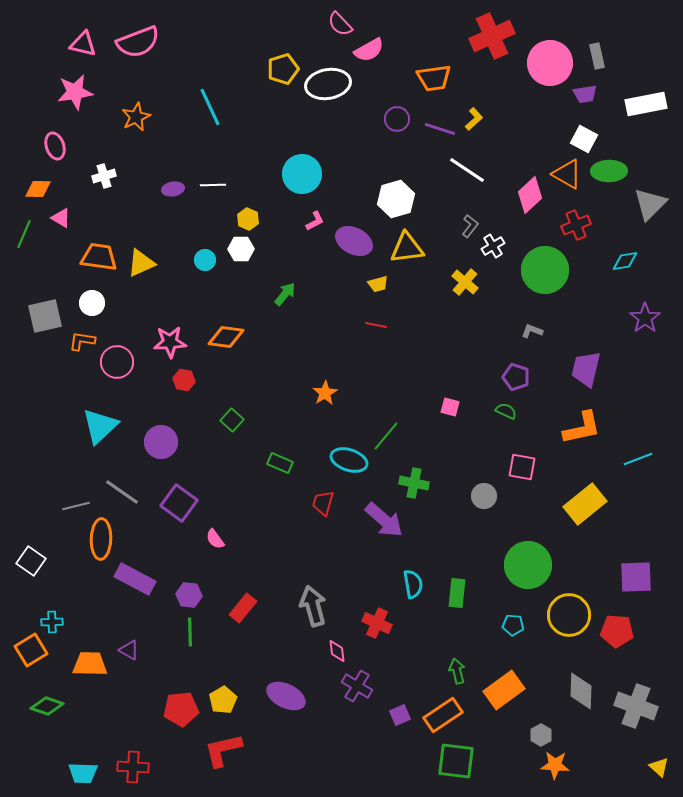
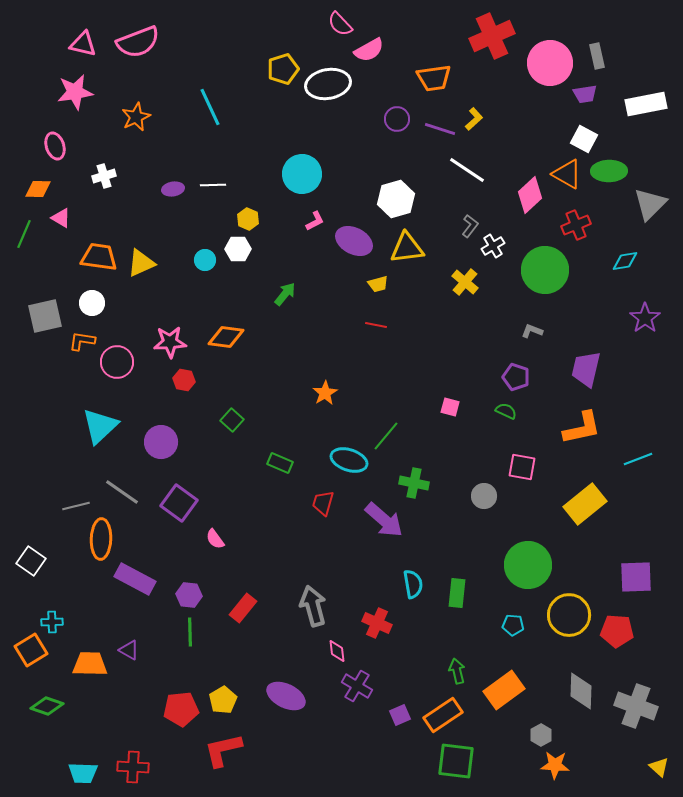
white hexagon at (241, 249): moved 3 px left
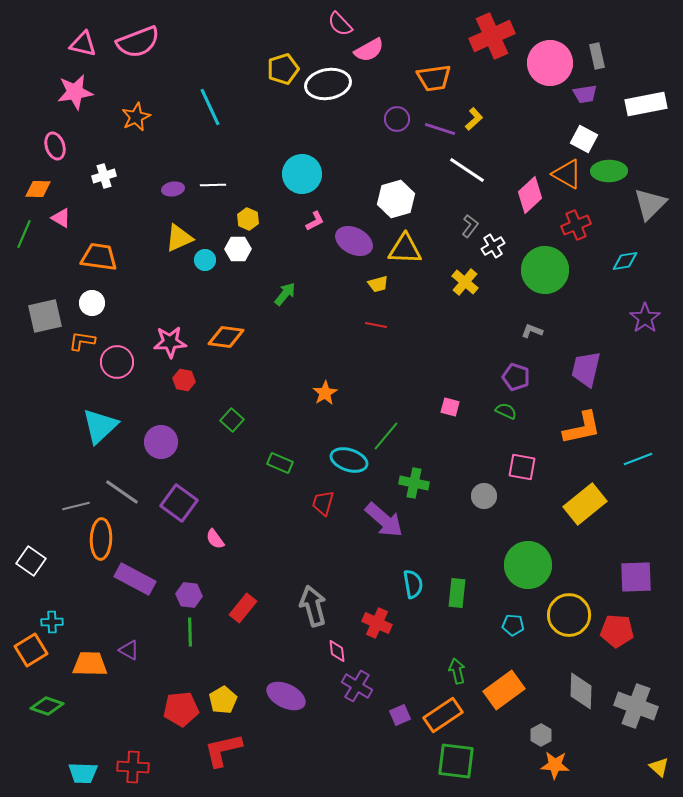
yellow triangle at (407, 248): moved 2 px left, 1 px down; rotated 9 degrees clockwise
yellow triangle at (141, 263): moved 38 px right, 25 px up
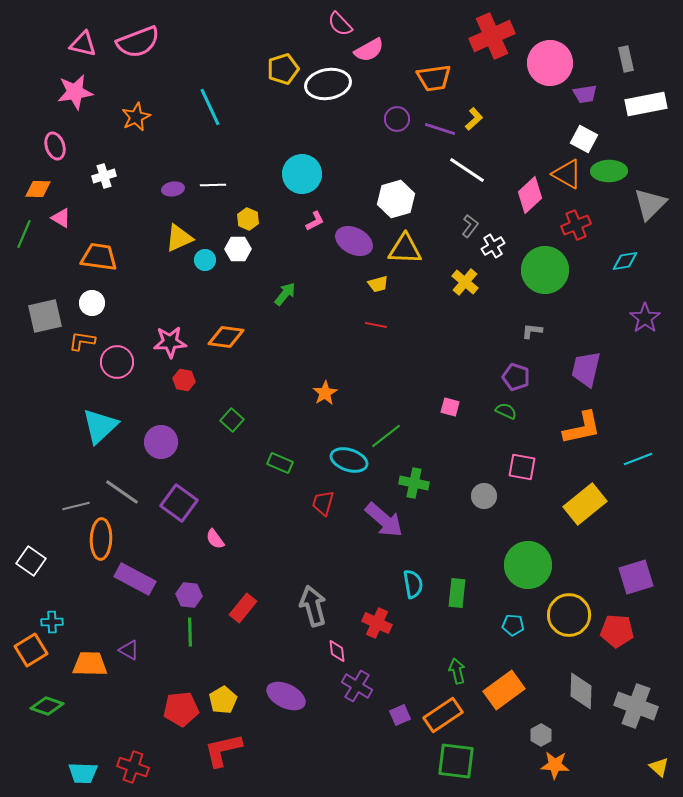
gray rectangle at (597, 56): moved 29 px right, 3 px down
gray L-shape at (532, 331): rotated 15 degrees counterclockwise
green line at (386, 436): rotated 12 degrees clockwise
purple square at (636, 577): rotated 15 degrees counterclockwise
red cross at (133, 767): rotated 16 degrees clockwise
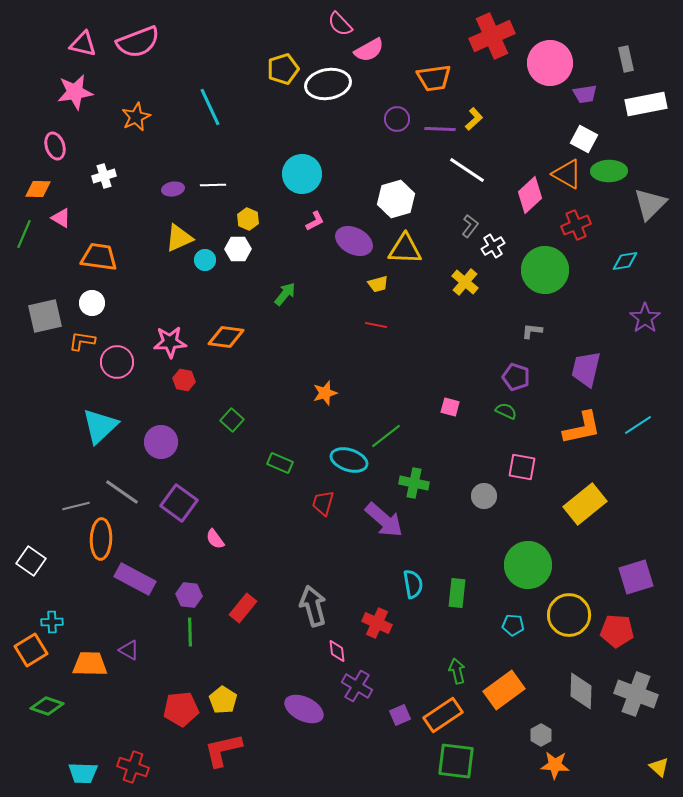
purple line at (440, 129): rotated 16 degrees counterclockwise
orange star at (325, 393): rotated 15 degrees clockwise
cyan line at (638, 459): moved 34 px up; rotated 12 degrees counterclockwise
purple ellipse at (286, 696): moved 18 px right, 13 px down
yellow pentagon at (223, 700): rotated 8 degrees counterclockwise
gray cross at (636, 706): moved 12 px up
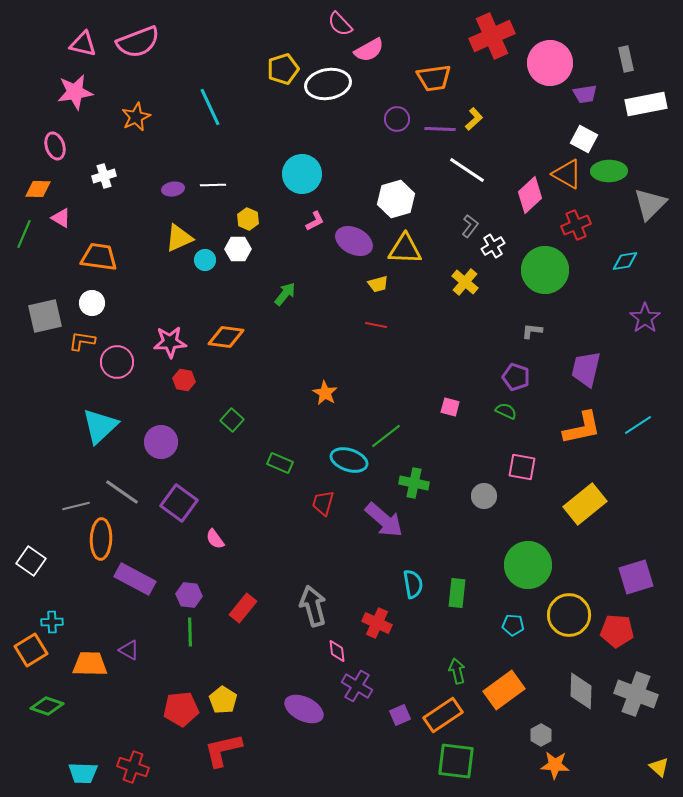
orange star at (325, 393): rotated 25 degrees counterclockwise
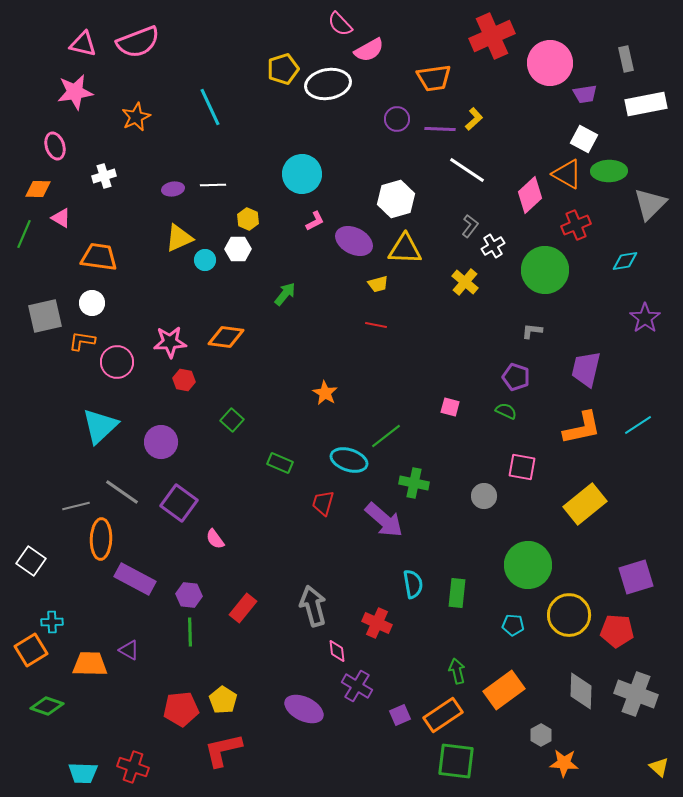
orange star at (555, 765): moved 9 px right, 2 px up
